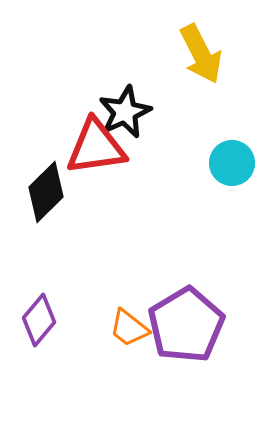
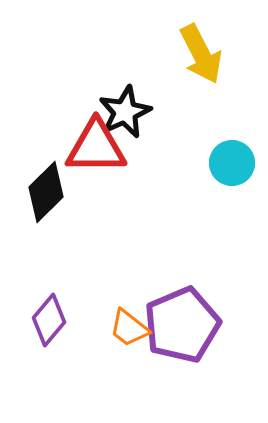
red triangle: rotated 8 degrees clockwise
purple diamond: moved 10 px right
purple pentagon: moved 4 px left; rotated 8 degrees clockwise
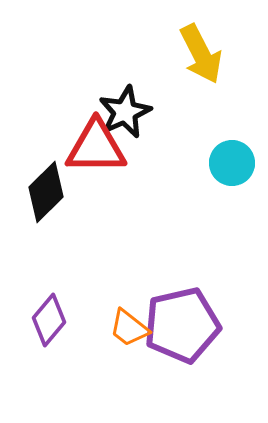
purple pentagon: rotated 10 degrees clockwise
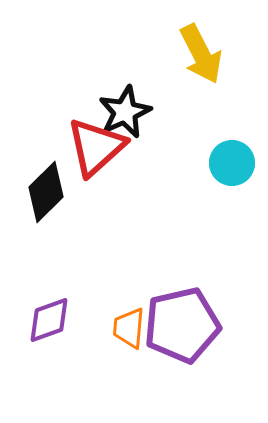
red triangle: rotated 42 degrees counterclockwise
purple diamond: rotated 30 degrees clockwise
orange trapezoid: rotated 57 degrees clockwise
